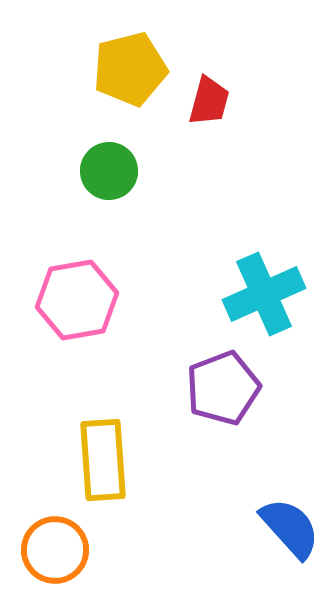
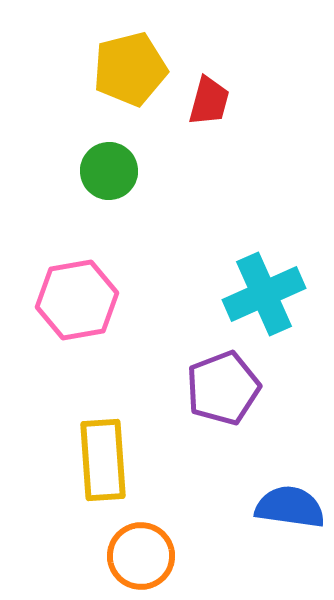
blue semicircle: moved 21 px up; rotated 40 degrees counterclockwise
orange circle: moved 86 px right, 6 px down
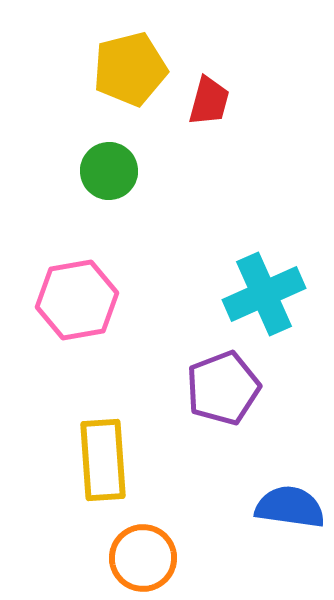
orange circle: moved 2 px right, 2 px down
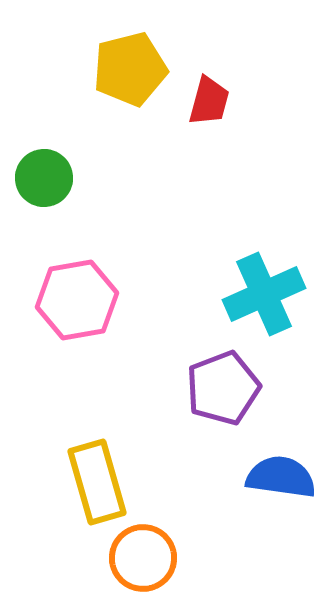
green circle: moved 65 px left, 7 px down
yellow rectangle: moved 6 px left, 22 px down; rotated 12 degrees counterclockwise
blue semicircle: moved 9 px left, 30 px up
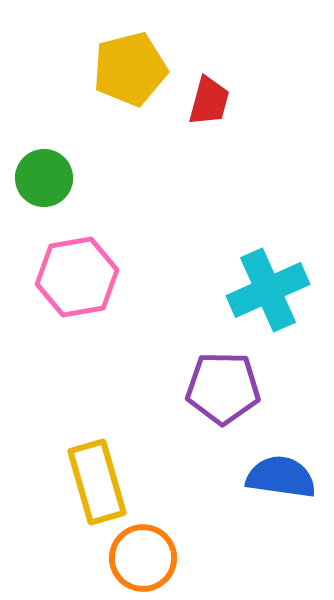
cyan cross: moved 4 px right, 4 px up
pink hexagon: moved 23 px up
purple pentagon: rotated 22 degrees clockwise
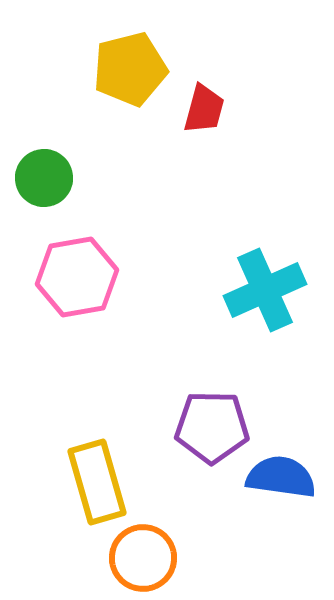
red trapezoid: moved 5 px left, 8 px down
cyan cross: moved 3 px left
purple pentagon: moved 11 px left, 39 px down
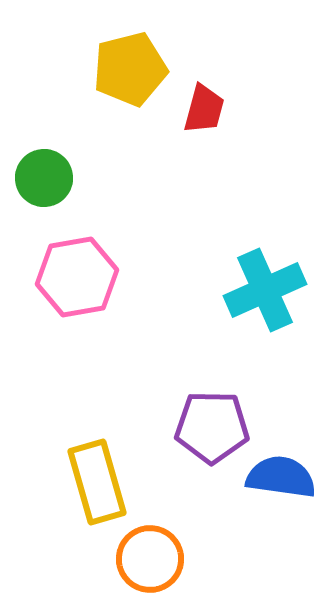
orange circle: moved 7 px right, 1 px down
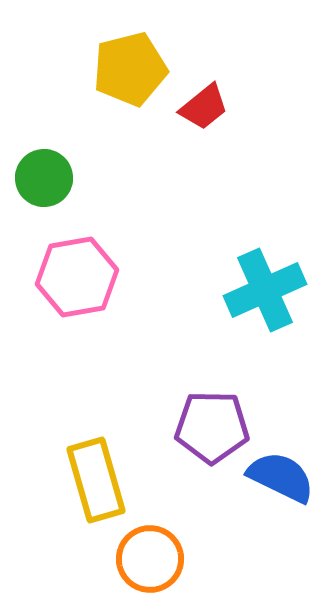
red trapezoid: moved 2 px up; rotated 36 degrees clockwise
blue semicircle: rotated 18 degrees clockwise
yellow rectangle: moved 1 px left, 2 px up
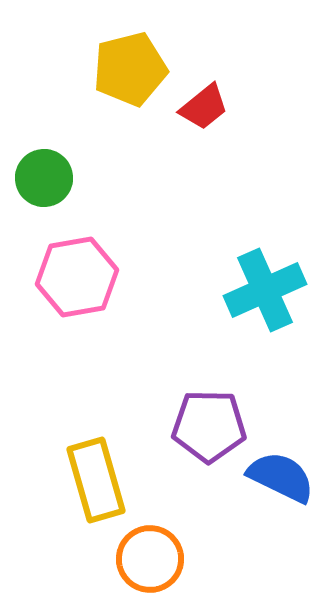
purple pentagon: moved 3 px left, 1 px up
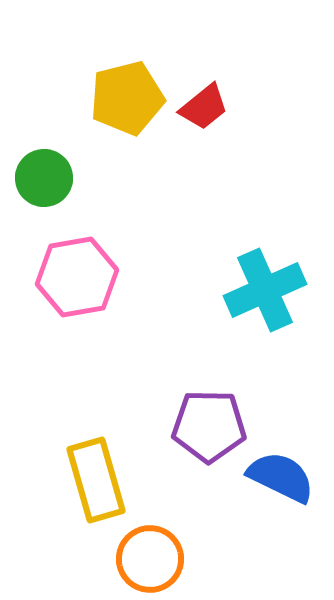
yellow pentagon: moved 3 px left, 29 px down
